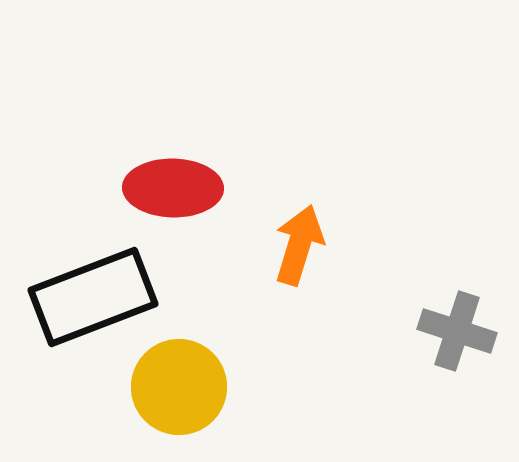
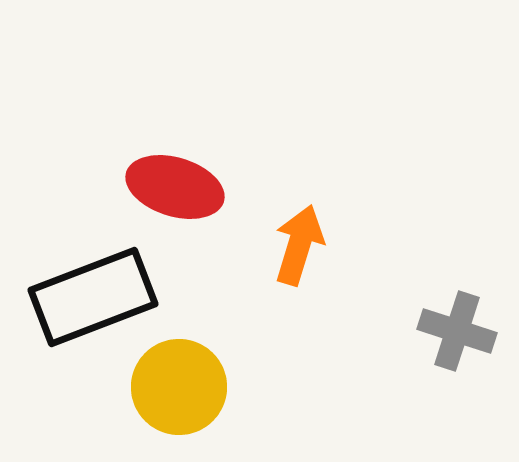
red ellipse: moved 2 px right, 1 px up; rotated 16 degrees clockwise
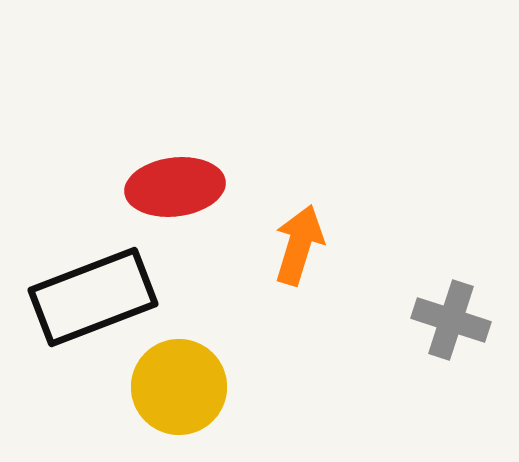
red ellipse: rotated 24 degrees counterclockwise
gray cross: moved 6 px left, 11 px up
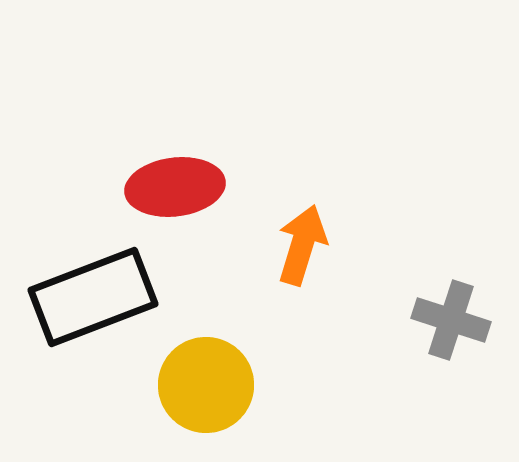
orange arrow: moved 3 px right
yellow circle: moved 27 px right, 2 px up
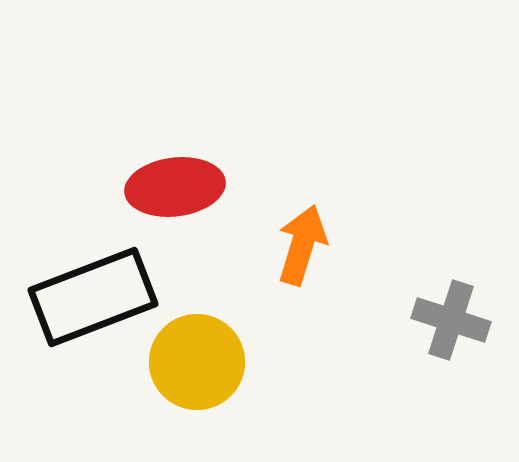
yellow circle: moved 9 px left, 23 px up
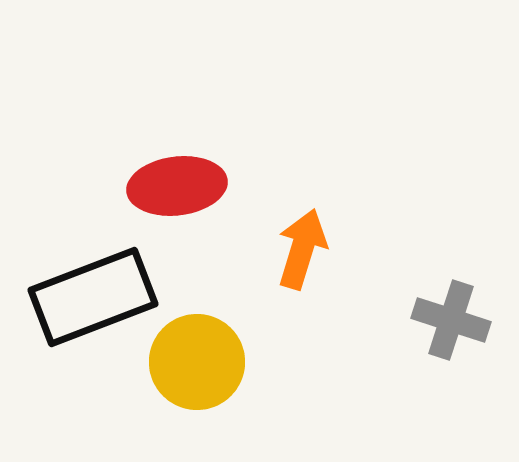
red ellipse: moved 2 px right, 1 px up
orange arrow: moved 4 px down
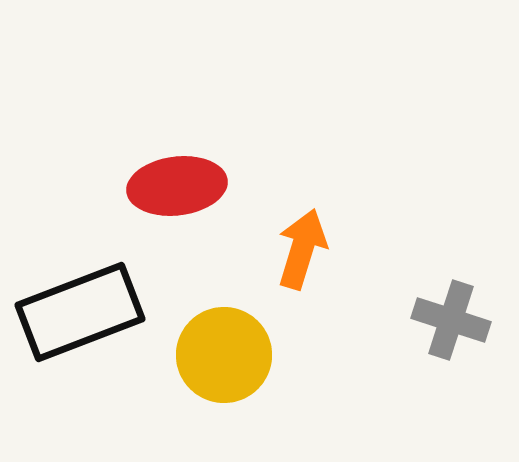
black rectangle: moved 13 px left, 15 px down
yellow circle: moved 27 px right, 7 px up
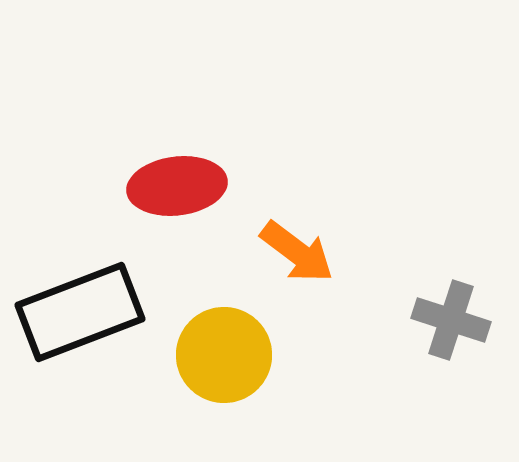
orange arrow: moved 5 px left, 3 px down; rotated 110 degrees clockwise
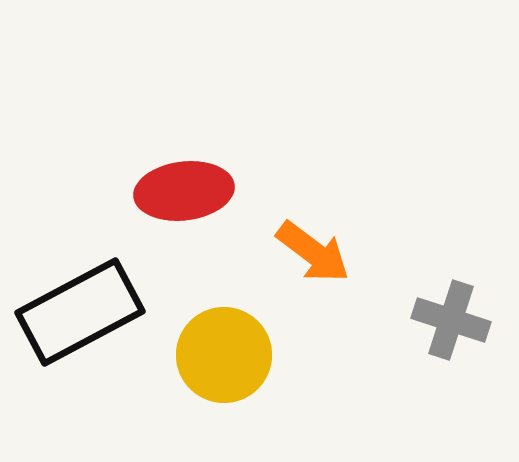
red ellipse: moved 7 px right, 5 px down
orange arrow: moved 16 px right
black rectangle: rotated 7 degrees counterclockwise
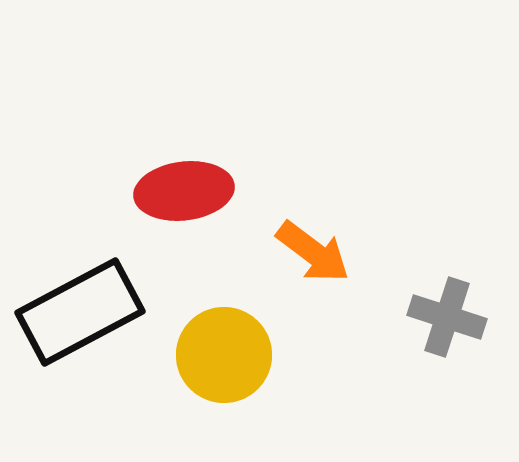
gray cross: moved 4 px left, 3 px up
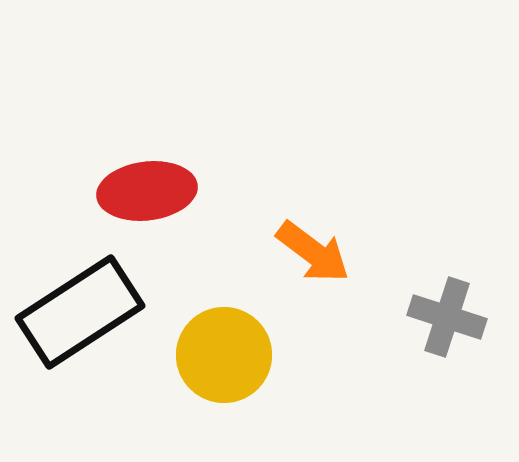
red ellipse: moved 37 px left
black rectangle: rotated 5 degrees counterclockwise
